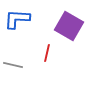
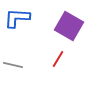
blue L-shape: moved 1 px up
red line: moved 11 px right, 6 px down; rotated 18 degrees clockwise
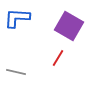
red line: moved 1 px up
gray line: moved 3 px right, 7 px down
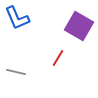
blue L-shape: rotated 116 degrees counterclockwise
purple square: moved 10 px right
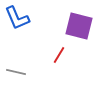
purple square: rotated 16 degrees counterclockwise
red line: moved 1 px right, 3 px up
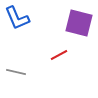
purple square: moved 3 px up
red line: rotated 30 degrees clockwise
